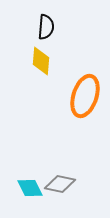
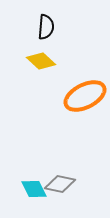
yellow diamond: rotated 52 degrees counterclockwise
orange ellipse: rotated 45 degrees clockwise
cyan diamond: moved 4 px right, 1 px down
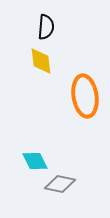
yellow diamond: rotated 40 degrees clockwise
orange ellipse: rotated 72 degrees counterclockwise
cyan diamond: moved 1 px right, 28 px up
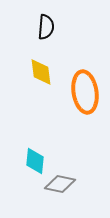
yellow diamond: moved 11 px down
orange ellipse: moved 4 px up
cyan diamond: rotated 32 degrees clockwise
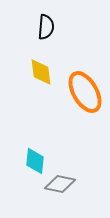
orange ellipse: rotated 21 degrees counterclockwise
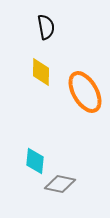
black semicircle: rotated 15 degrees counterclockwise
yellow diamond: rotated 8 degrees clockwise
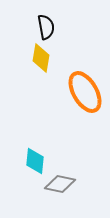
yellow diamond: moved 14 px up; rotated 8 degrees clockwise
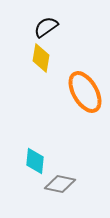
black semicircle: rotated 115 degrees counterclockwise
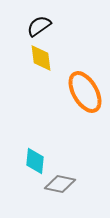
black semicircle: moved 7 px left, 1 px up
yellow diamond: rotated 16 degrees counterclockwise
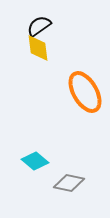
yellow diamond: moved 3 px left, 10 px up
cyan diamond: rotated 56 degrees counterclockwise
gray diamond: moved 9 px right, 1 px up
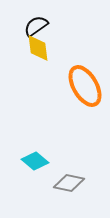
black semicircle: moved 3 px left
orange ellipse: moved 6 px up
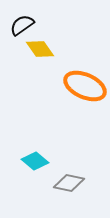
black semicircle: moved 14 px left, 1 px up
yellow diamond: moved 2 px right, 1 px down; rotated 28 degrees counterclockwise
orange ellipse: rotated 36 degrees counterclockwise
